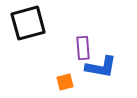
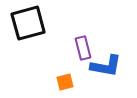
purple rectangle: rotated 10 degrees counterclockwise
blue L-shape: moved 5 px right, 1 px up
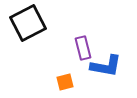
black square: rotated 12 degrees counterclockwise
